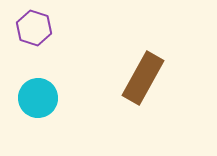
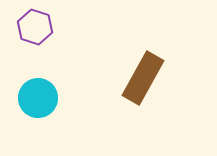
purple hexagon: moved 1 px right, 1 px up
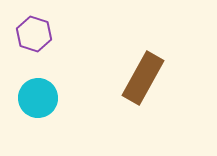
purple hexagon: moved 1 px left, 7 px down
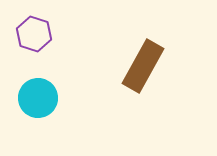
brown rectangle: moved 12 px up
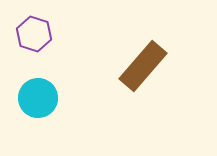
brown rectangle: rotated 12 degrees clockwise
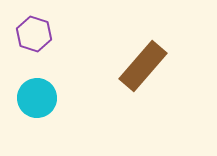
cyan circle: moved 1 px left
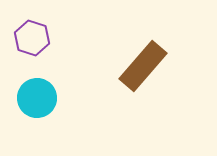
purple hexagon: moved 2 px left, 4 px down
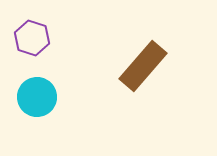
cyan circle: moved 1 px up
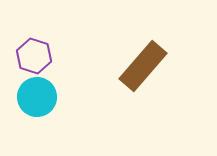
purple hexagon: moved 2 px right, 18 px down
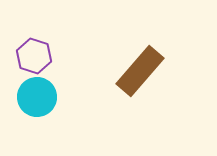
brown rectangle: moved 3 px left, 5 px down
